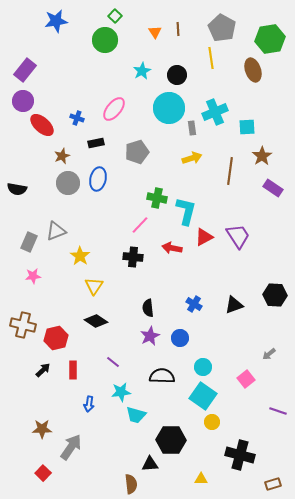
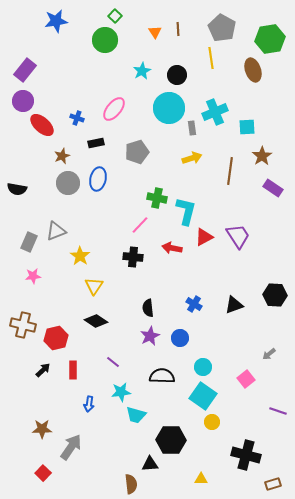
black cross at (240, 455): moved 6 px right
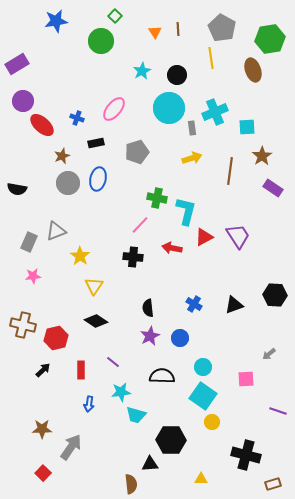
green circle at (105, 40): moved 4 px left, 1 px down
purple rectangle at (25, 70): moved 8 px left, 6 px up; rotated 20 degrees clockwise
red rectangle at (73, 370): moved 8 px right
pink square at (246, 379): rotated 36 degrees clockwise
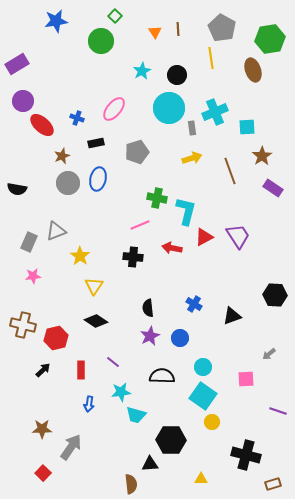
brown line at (230, 171): rotated 28 degrees counterclockwise
pink line at (140, 225): rotated 24 degrees clockwise
black triangle at (234, 305): moved 2 px left, 11 px down
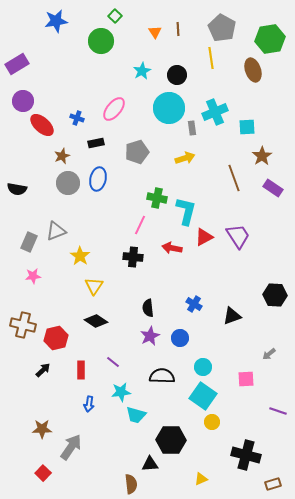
yellow arrow at (192, 158): moved 7 px left
brown line at (230, 171): moved 4 px right, 7 px down
pink line at (140, 225): rotated 42 degrees counterclockwise
yellow triangle at (201, 479): rotated 24 degrees counterclockwise
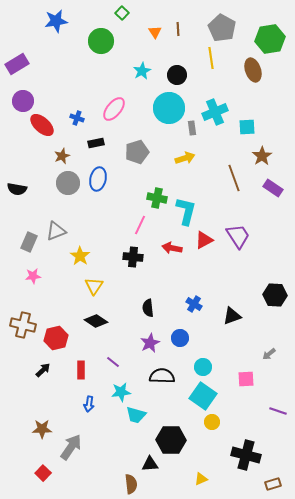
green square at (115, 16): moved 7 px right, 3 px up
red triangle at (204, 237): moved 3 px down
purple star at (150, 336): moved 7 px down
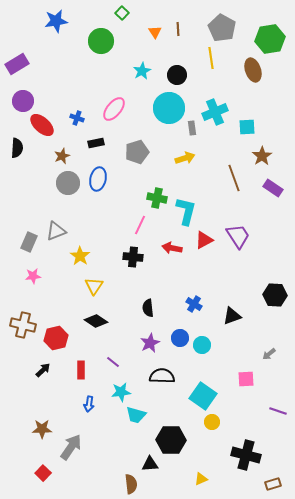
black semicircle at (17, 189): moved 41 px up; rotated 96 degrees counterclockwise
cyan circle at (203, 367): moved 1 px left, 22 px up
